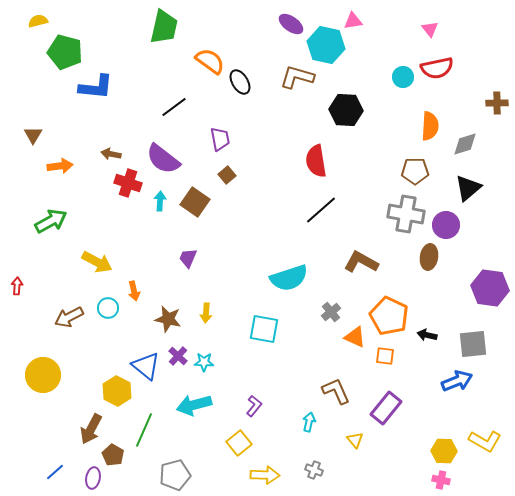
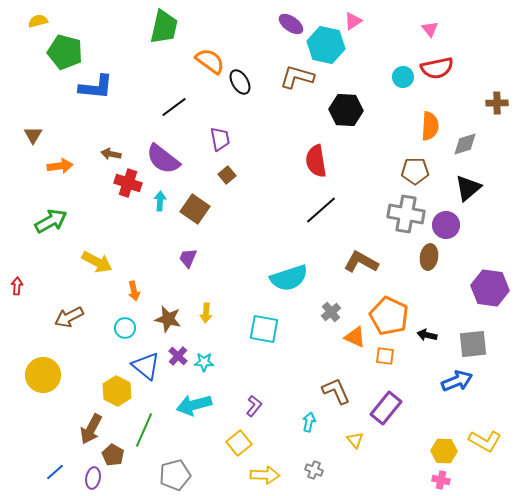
pink triangle at (353, 21): rotated 24 degrees counterclockwise
brown square at (195, 202): moved 7 px down
cyan circle at (108, 308): moved 17 px right, 20 px down
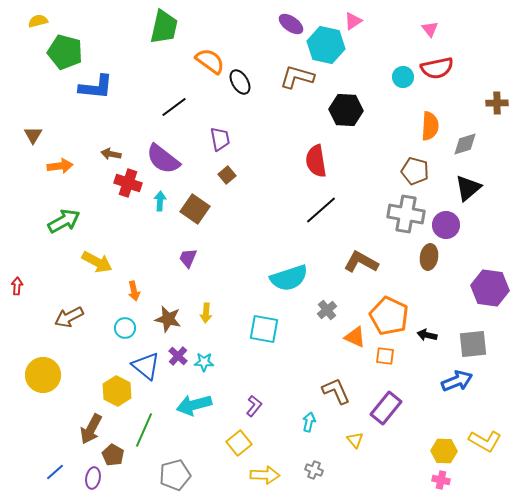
brown pentagon at (415, 171): rotated 16 degrees clockwise
green arrow at (51, 221): moved 13 px right
gray cross at (331, 312): moved 4 px left, 2 px up
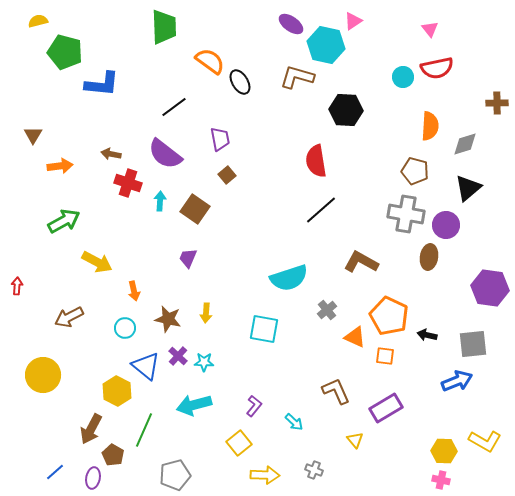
green trapezoid at (164, 27): rotated 15 degrees counterclockwise
blue L-shape at (96, 87): moved 6 px right, 3 px up
purple semicircle at (163, 159): moved 2 px right, 5 px up
purple rectangle at (386, 408): rotated 20 degrees clockwise
cyan arrow at (309, 422): moved 15 px left; rotated 120 degrees clockwise
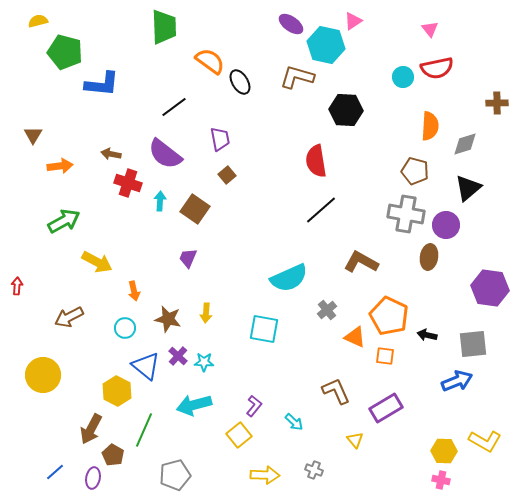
cyan semicircle at (289, 278): rotated 6 degrees counterclockwise
yellow square at (239, 443): moved 8 px up
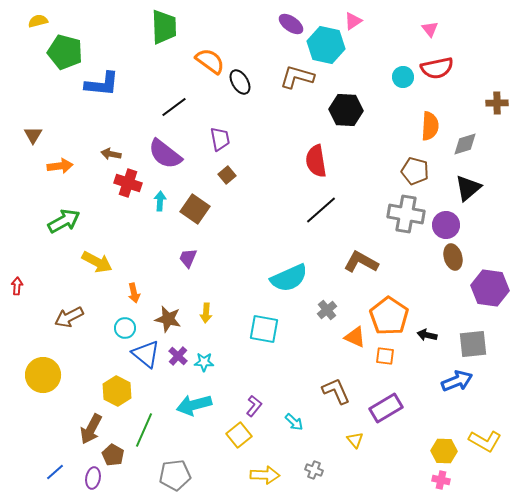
brown ellipse at (429, 257): moved 24 px right; rotated 25 degrees counterclockwise
orange arrow at (134, 291): moved 2 px down
orange pentagon at (389, 316): rotated 9 degrees clockwise
blue triangle at (146, 366): moved 12 px up
gray pentagon at (175, 475): rotated 8 degrees clockwise
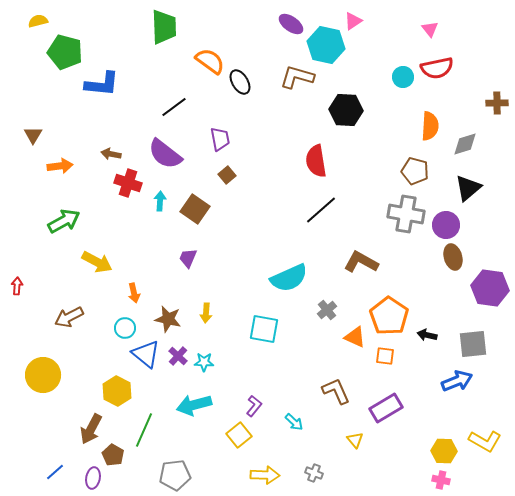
gray cross at (314, 470): moved 3 px down
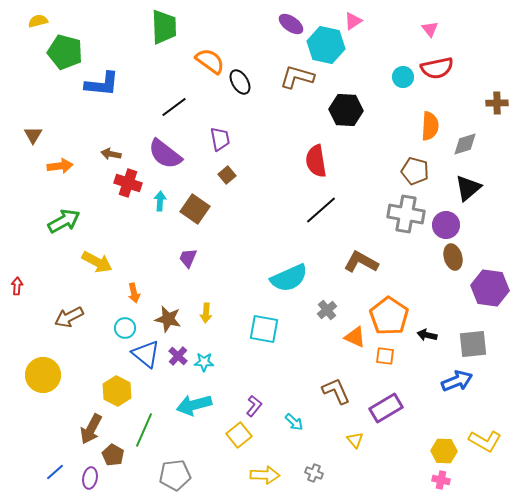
purple ellipse at (93, 478): moved 3 px left
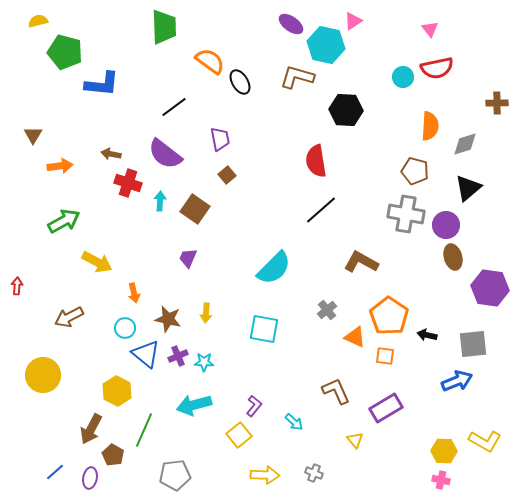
cyan semicircle at (289, 278): moved 15 px left, 10 px up; rotated 21 degrees counterclockwise
purple cross at (178, 356): rotated 24 degrees clockwise
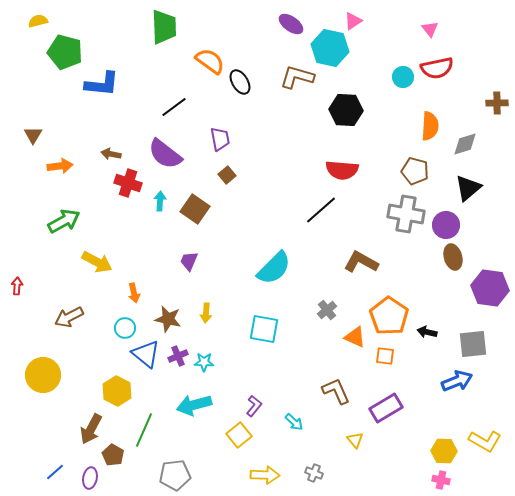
cyan hexagon at (326, 45): moved 4 px right, 3 px down
red semicircle at (316, 161): moved 26 px right, 9 px down; rotated 76 degrees counterclockwise
purple trapezoid at (188, 258): moved 1 px right, 3 px down
black arrow at (427, 335): moved 3 px up
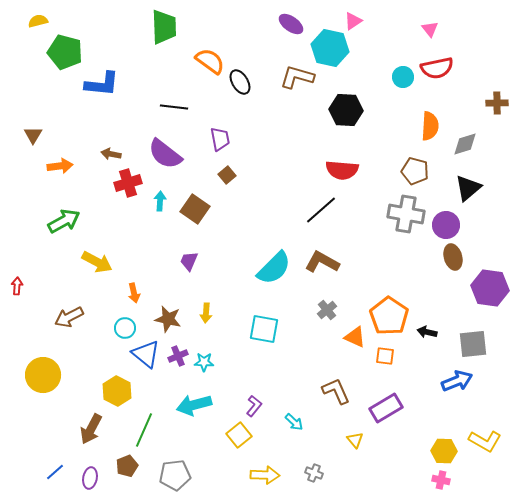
black line at (174, 107): rotated 44 degrees clockwise
red cross at (128, 183): rotated 36 degrees counterclockwise
brown L-shape at (361, 262): moved 39 px left
brown pentagon at (113, 455): moved 14 px right, 11 px down; rotated 20 degrees clockwise
